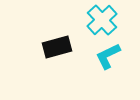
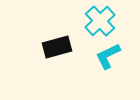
cyan cross: moved 2 px left, 1 px down
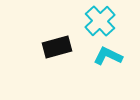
cyan L-shape: rotated 52 degrees clockwise
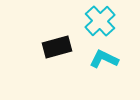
cyan L-shape: moved 4 px left, 3 px down
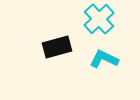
cyan cross: moved 1 px left, 2 px up
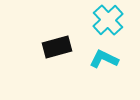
cyan cross: moved 9 px right, 1 px down
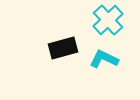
black rectangle: moved 6 px right, 1 px down
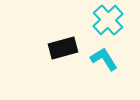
cyan L-shape: rotated 32 degrees clockwise
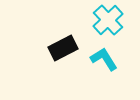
black rectangle: rotated 12 degrees counterclockwise
